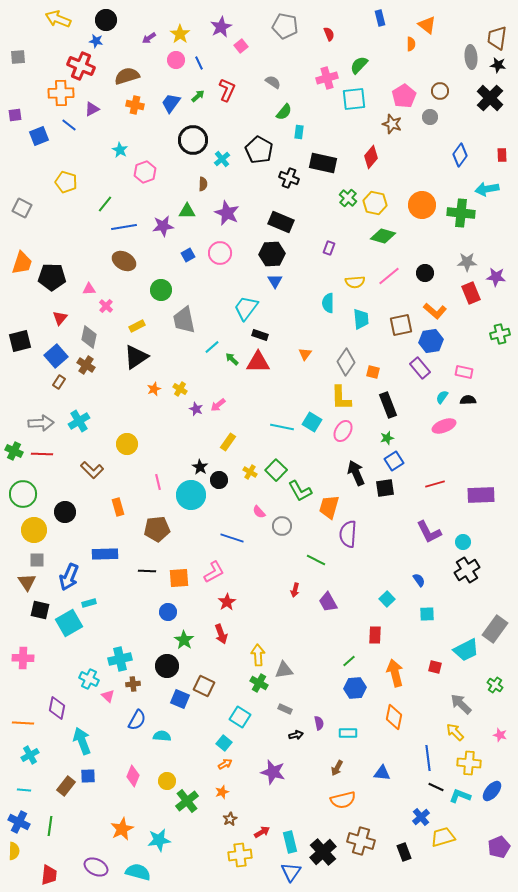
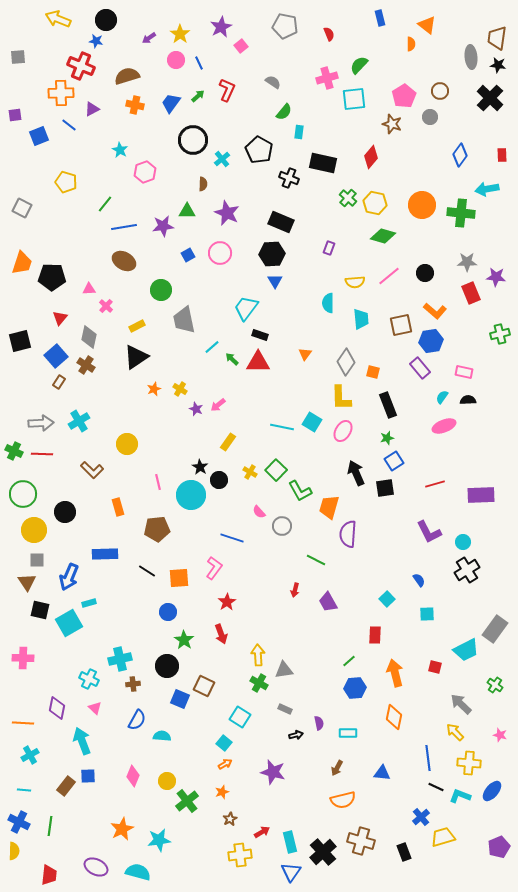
black line at (147, 571): rotated 30 degrees clockwise
pink L-shape at (214, 572): moved 4 px up; rotated 25 degrees counterclockwise
pink triangle at (108, 696): moved 13 px left, 12 px down
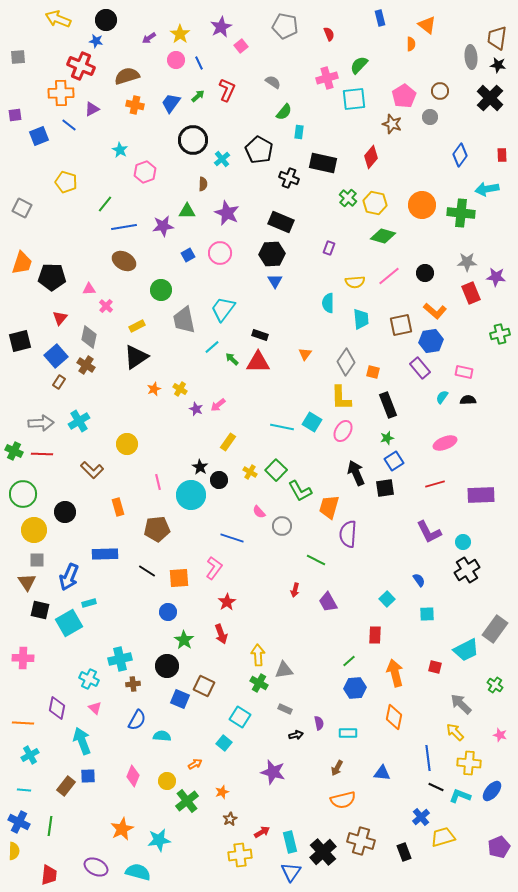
cyan trapezoid at (246, 308): moved 23 px left, 1 px down
pink ellipse at (444, 426): moved 1 px right, 17 px down
orange arrow at (225, 764): moved 30 px left
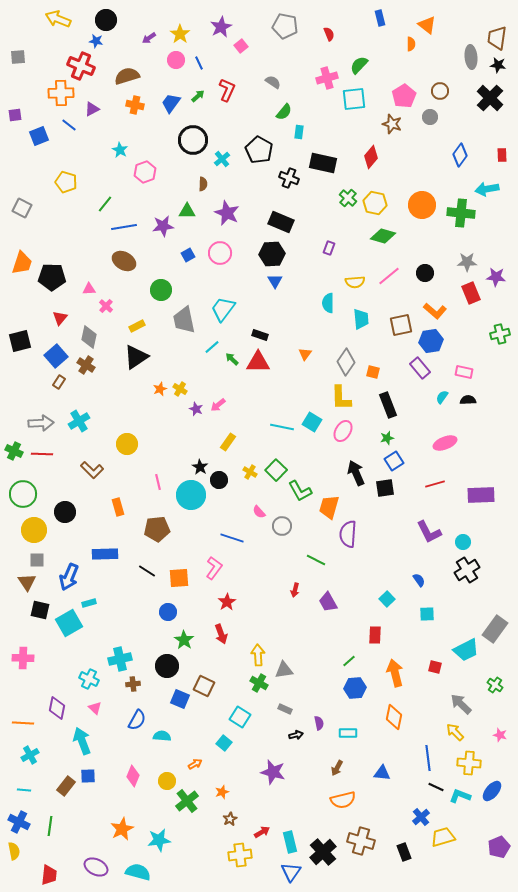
orange star at (154, 389): moved 6 px right
yellow semicircle at (14, 851): rotated 12 degrees counterclockwise
